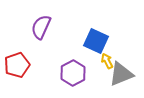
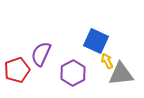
purple semicircle: moved 27 px down
red pentagon: moved 5 px down
gray triangle: rotated 16 degrees clockwise
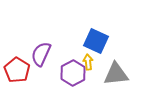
yellow arrow: moved 19 px left, 1 px down; rotated 21 degrees clockwise
red pentagon: rotated 20 degrees counterclockwise
gray triangle: moved 5 px left
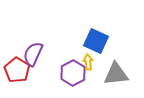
purple semicircle: moved 8 px left
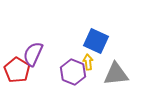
purple hexagon: moved 1 px up; rotated 10 degrees counterclockwise
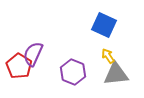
blue square: moved 8 px right, 16 px up
yellow arrow: moved 20 px right, 6 px up; rotated 28 degrees counterclockwise
red pentagon: moved 2 px right, 4 px up
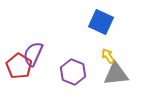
blue square: moved 3 px left, 3 px up
